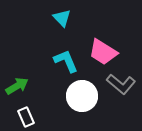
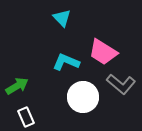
cyan L-shape: moved 1 px down; rotated 44 degrees counterclockwise
white circle: moved 1 px right, 1 px down
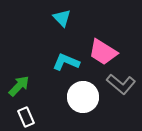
green arrow: moved 2 px right; rotated 15 degrees counterclockwise
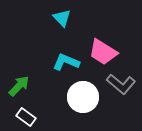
white rectangle: rotated 30 degrees counterclockwise
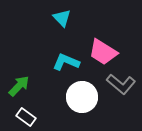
white circle: moved 1 px left
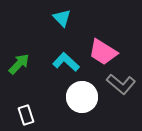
cyan L-shape: rotated 20 degrees clockwise
green arrow: moved 22 px up
white rectangle: moved 2 px up; rotated 36 degrees clockwise
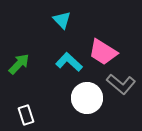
cyan triangle: moved 2 px down
cyan L-shape: moved 3 px right
white circle: moved 5 px right, 1 px down
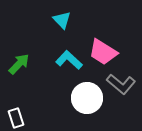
cyan L-shape: moved 2 px up
white rectangle: moved 10 px left, 3 px down
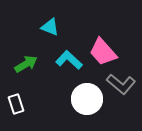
cyan triangle: moved 12 px left, 7 px down; rotated 24 degrees counterclockwise
pink trapezoid: rotated 16 degrees clockwise
green arrow: moved 7 px right; rotated 15 degrees clockwise
white circle: moved 1 px down
white rectangle: moved 14 px up
